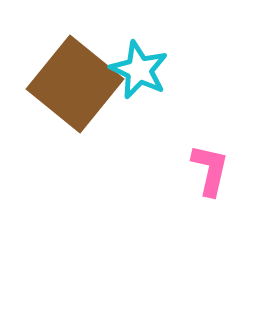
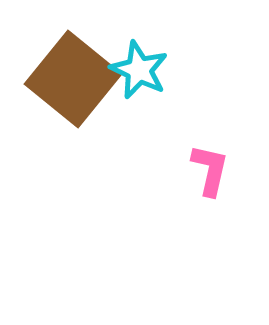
brown square: moved 2 px left, 5 px up
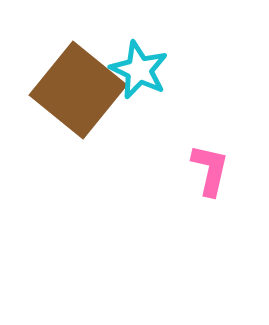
brown square: moved 5 px right, 11 px down
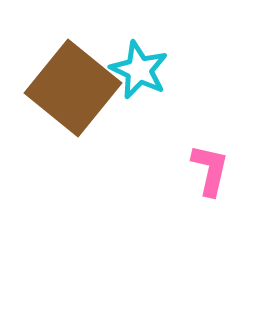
brown square: moved 5 px left, 2 px up
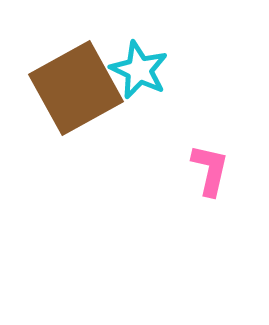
brown square: moved 3 px right; rotated 22 degrees clockwise
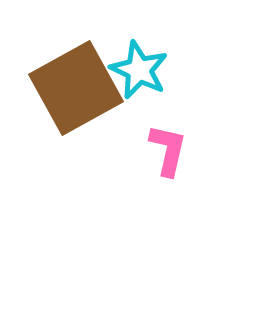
pink L-shape: moved 42 px left, 20 px up
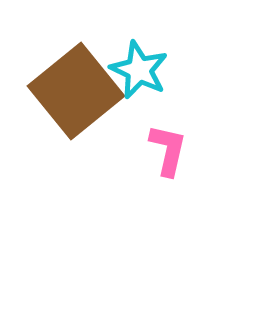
brown square: moved 3 px down; rotated 10 degrees counterclockwise
